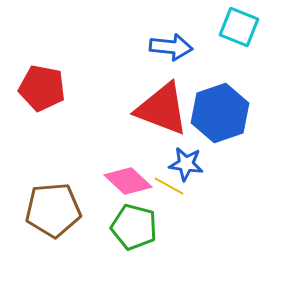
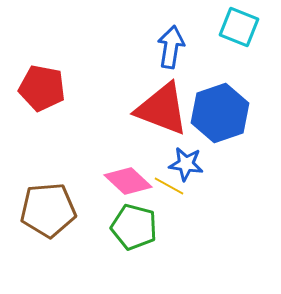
blue arrow: rotated 87 degrees counterclockwise
brown pentagon: moved 5 px left
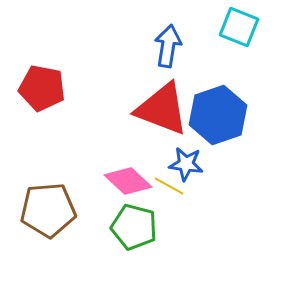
blue arrow: moved 3 px left, 1 px up
blue hexagon: moved 2 px left, 2 px down
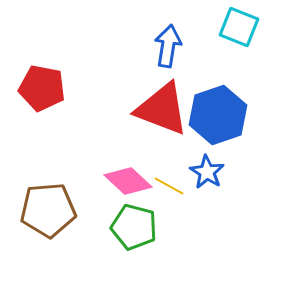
blue star: moved 21 px right, 8 px down; rotated 24 degrees clockwise
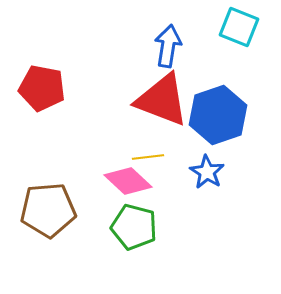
red triangle: moved 9 px up
yellow line: moved 21 px left, 29 px up; rotated 36 degrees counterclockwise
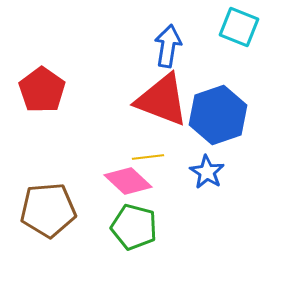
red pentagon: moved 2 px down; rotated 24 degrees clockwise
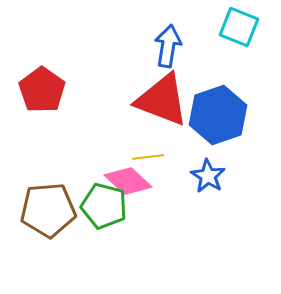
blue star: moved 1 px right, 4 px down
green pentagon: moved 30 px left, 21 px up
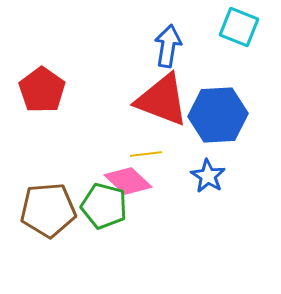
blue hexagon: rotated 16 degrees clockwise
yellow line: moved 2 px left, 3 px up
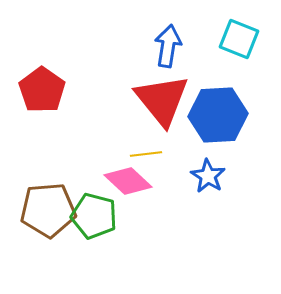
cyan square: moved 12 px down
red triangle: rotated 30 degrees clockwise
green pentagon: moved 10 px left, 10 px down
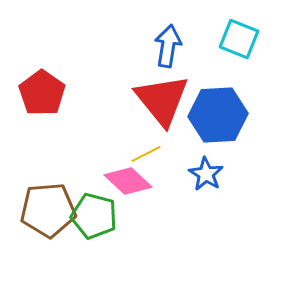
red pentagon: moved 3 px down
yellow line: rotated 20 degrees counterclockwise
blue star: moved 2 px left, 2 px up
